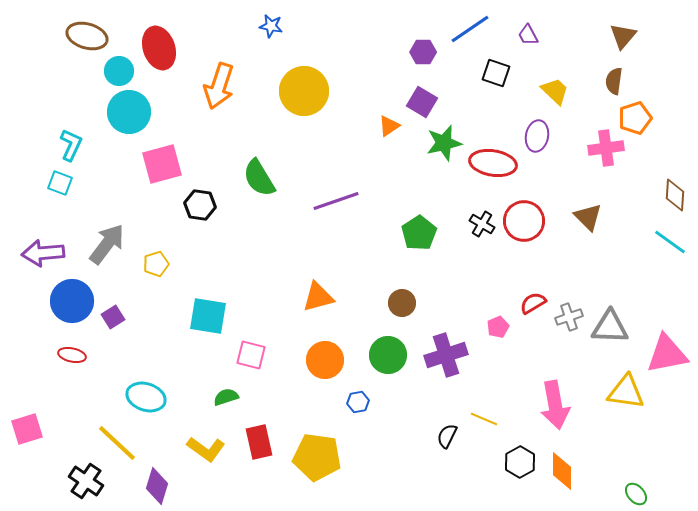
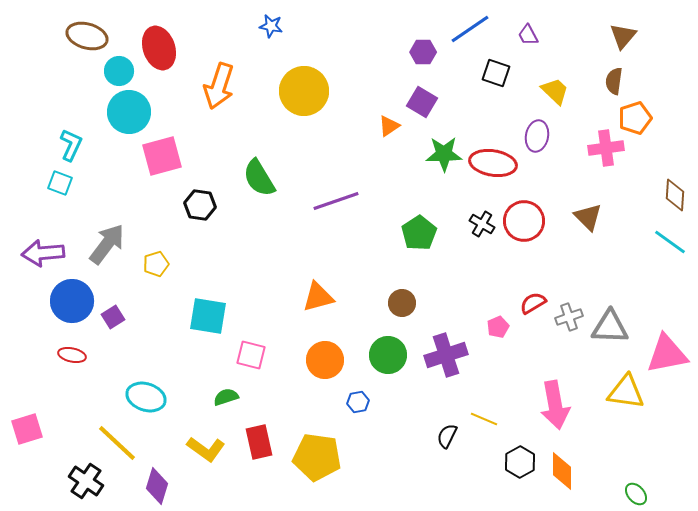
green star at (444, 143): moved 11 px down; rotated 12 degrees clockwise
pink square at (162, 164): moved 8 px up
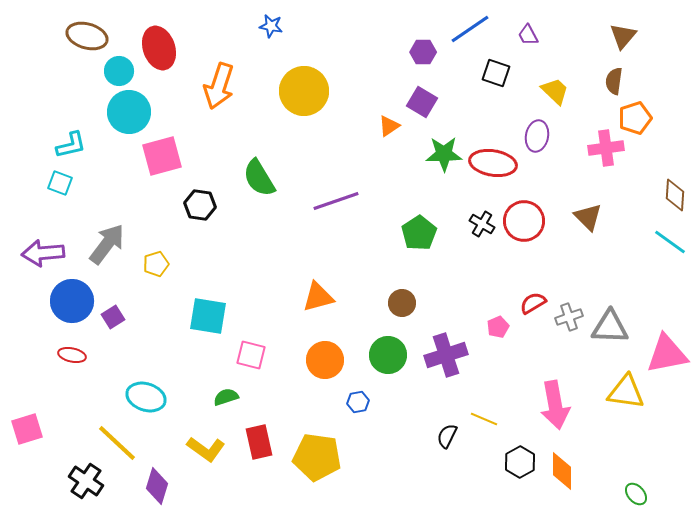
cyan L-shape at (71, 145): rotated 52 degrees clockwise
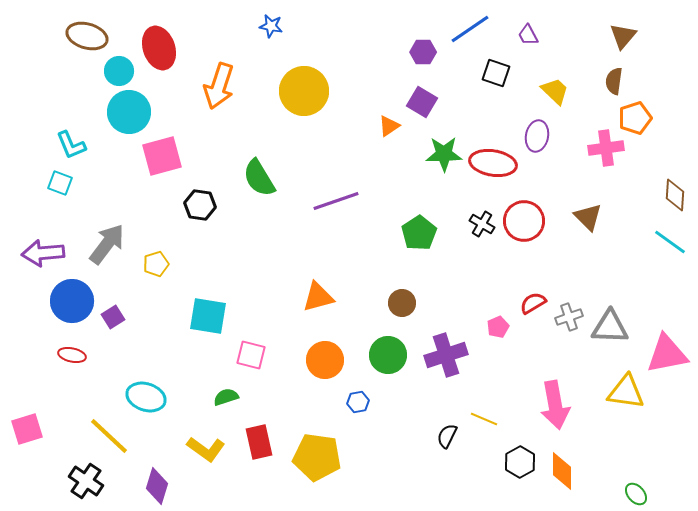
cyan L-shape at (71, 145): rotated 80 degrees clockwise
yellow line at (117, 443): moved 8 px left, 7 px up
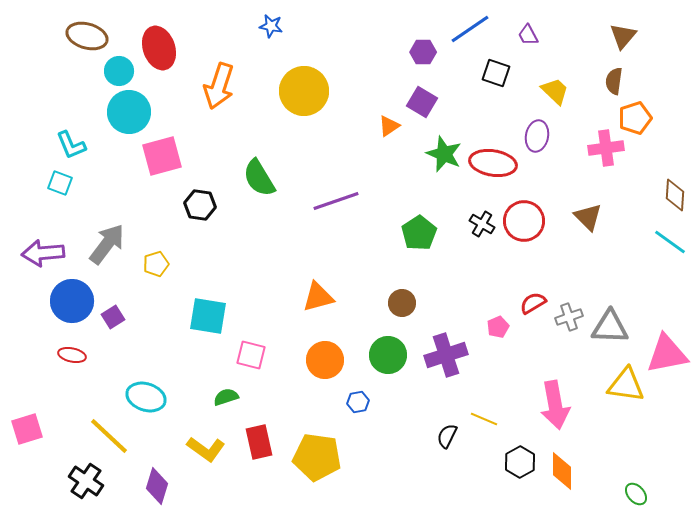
green star at (444, 154): rotated 24 degrees clockwise
yellow triangle at (626, 392): moved 7 px up
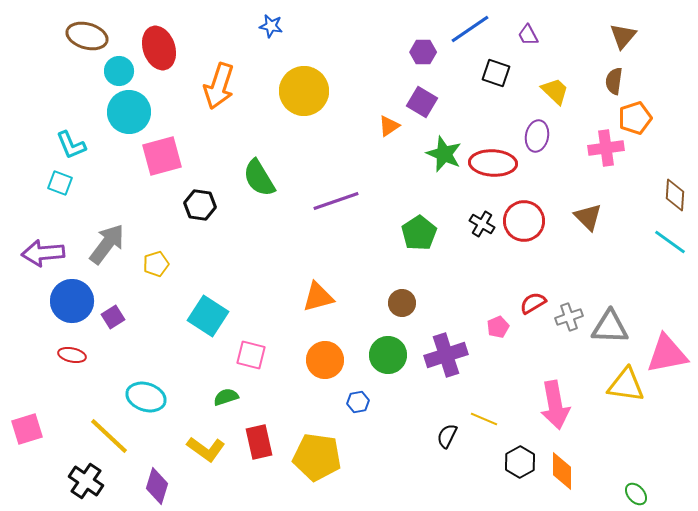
red ellipse at (493, 163): rotated 6 degrees counterclockwise
cyan square at (208, 316): rotated 24 degrees clockwise
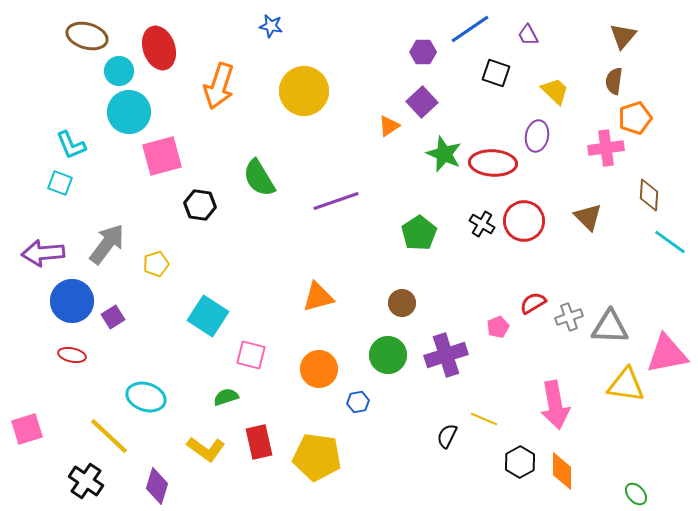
purple square at (422, 102): rotated 16 degrees clockwise
brown diamond at (675, 195): moved 26 px left
orange circle at (325, 360): moved 6 px left, 9 px down
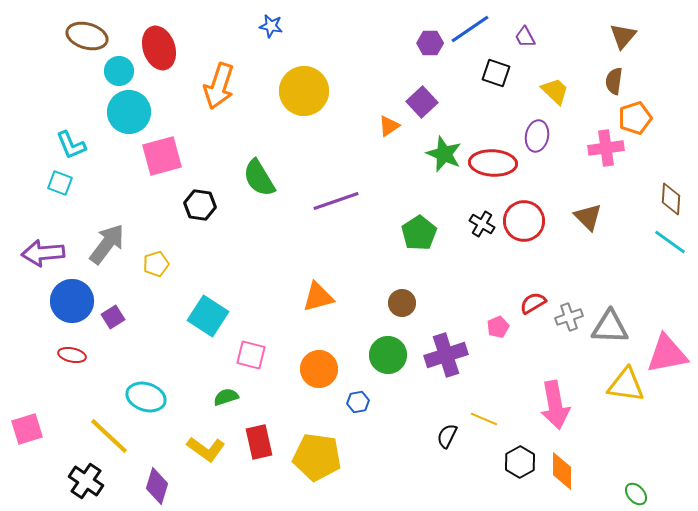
purple trapezoid at (528, 35): moved 3 px left, 2 px down
purple hexagon at (423, 52): moved 7 px right, 9 px up
brown diamond at (649, 195): moved 22 px right, 4 px down
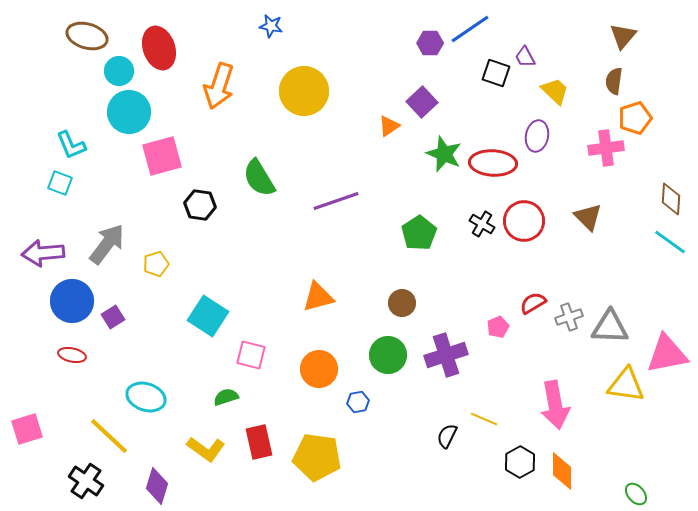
purple trapezoid at (525, 37): moved 20 px down
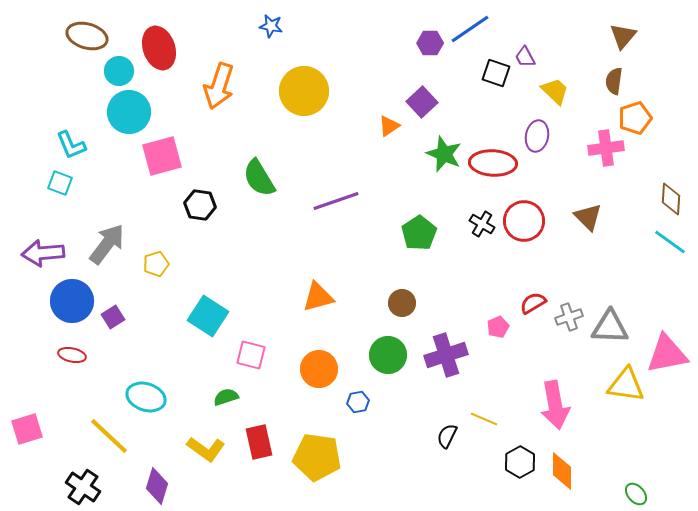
black cross at (86, 481): moved 3 px left, 6 px down
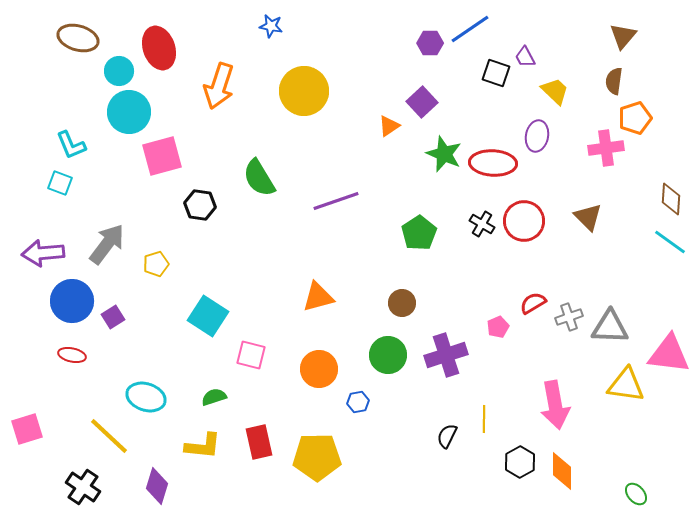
brown ellipse at (87, 36): moved 9 px left, 2 px down
pink triangle at (667, 354): moved 2 px right; rotated 18 degrees clockwise
green semicircle at (226, 397): moved 12 px left
yellow line at (484, 419): rotated 68 degrees clockwise
yellow L-shape at (206, 449): moved 3 px left, 3 px up; rotated 30 degrees counterclockwise
yellow pentagon at (317, 457): rotated 9 degrees counterclockwise
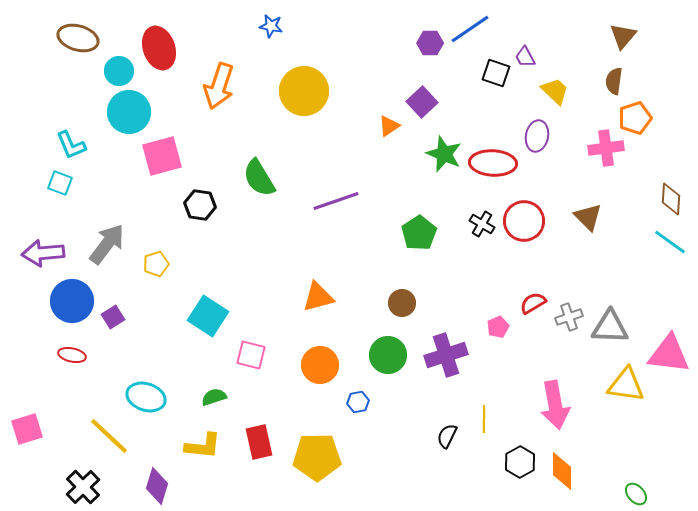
orange circle at (319, 369): moved 1 px right, 4 px up
black cross at (83, 487): rotated 12 degrees clockwise
